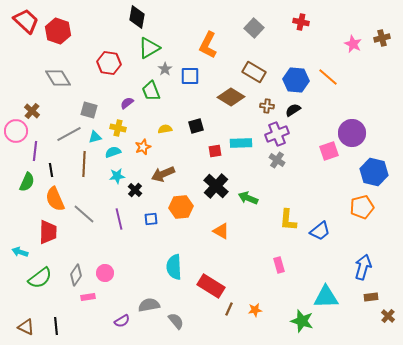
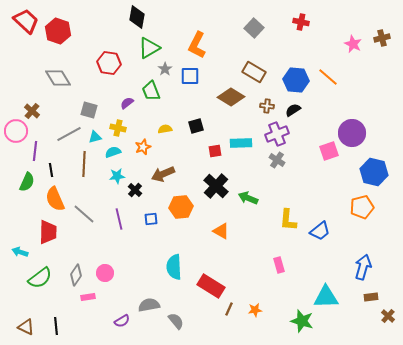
orange L-shape at (208, 45): moved 11 px left
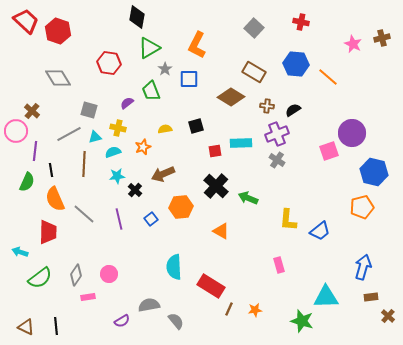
blue square at (190, 76): moved 1 px left, 3 px down
blue hexagon at (296, 80): moved 16 px up
blue square at (151, 219): rotated 32 degrees counterclockwise
pink circle at (105, 273): moved 4 px right, 1 px down
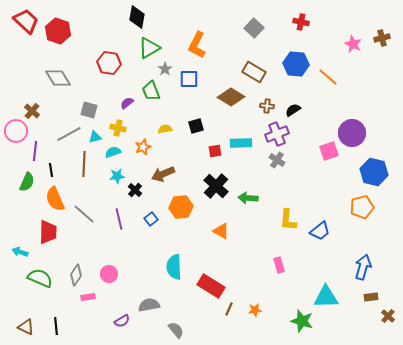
green arrow at (248, 198): rotated 18 degrees counterclockwise
green semicircle at (40, 278): rotated 120 degrees counterclockwise
gray semicircle at (176, 321): moved 9 px down
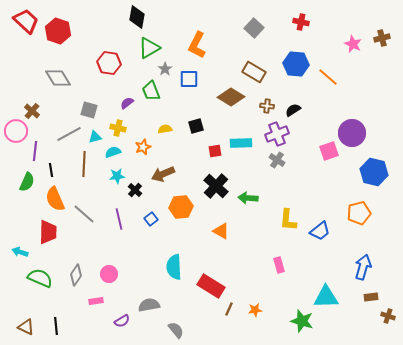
orange pentagon at (362, 207): moved 3 px left, 6 px down
pink rectangle at (88, 297): moved 8 px right, 4 px down
brown cross at (388, 316): rotated 24 degrees counterclockwise
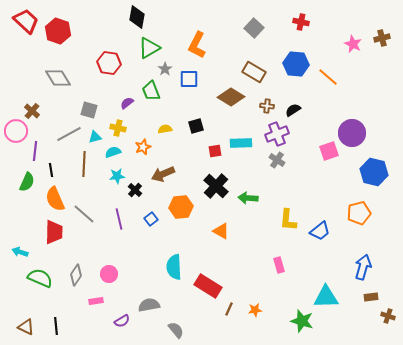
red trapezoid at (48, 232): moved 6 px right
red rectangle at (211, 286): moved 3 px left
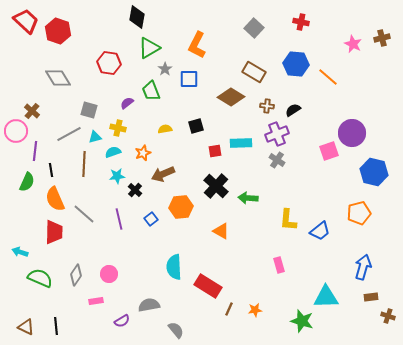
orange star at (143, 147): moved 6 px down
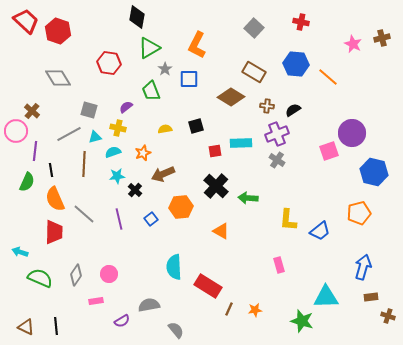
purple semicircle at (127, 103): moved 1 px left, 4 px down
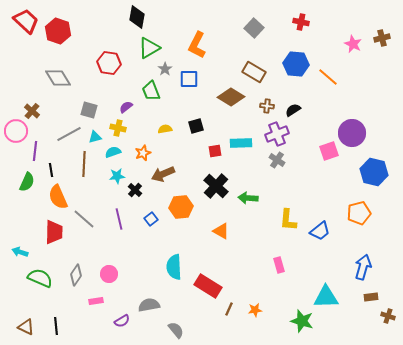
orange semicircle at (55, 199): moved 3 px right, 2 px up
gray line at (84, 214): moved 5 px down
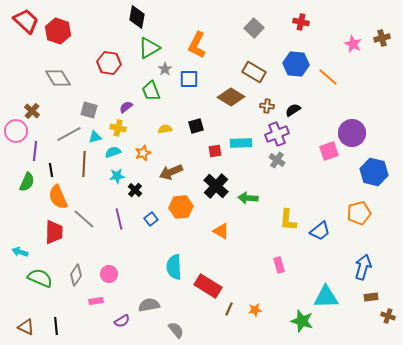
brown arrow at (163, 174): moved 8 px right, 2 px up
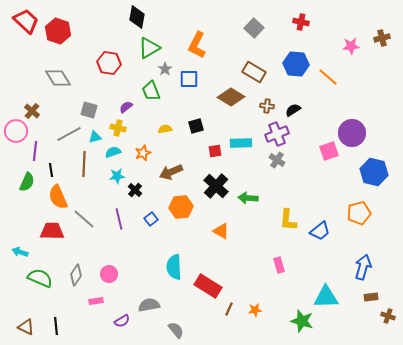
pink star at (353, 44): moved 2 px left, 2 px down; rotated 30 degrees counterclockwise
red trapezoid at (54, 232): moved 2 px left, 1 px up; rotated 90 degrees counterclockwise
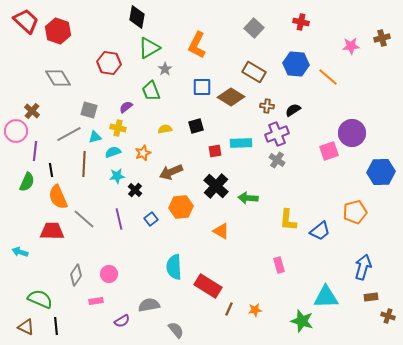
blue square at (189, 79): moved 13 px right, 8 px down
blue hexagon at (374, 172): moved 7 px right; rotated 16 degrees counterclockwise
orange pentagon at (359, 213): moved 4 px left, 1 px up
green semicircle at (40, 278): moved 21 px down
